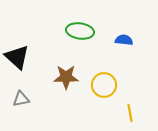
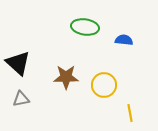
green ellipse: moved 5 px right, 4 px up
black triangle: moved 1 px right, 6 px down
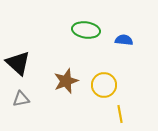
green ellipse: moved 1 px right, 3 px down
brown star: moved 4 px down; rotated 20 degrees counterclockwise
yellow line: moved 10 px left, 1 px down
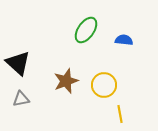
green ellipse: rotated 64 degrees counterclockwise
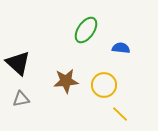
blue semicircle: moved 3 px left, 8 px down
brown star: rotated 15 degrees clockwise
yellow line: rotated 36 degrees counterclockwise
